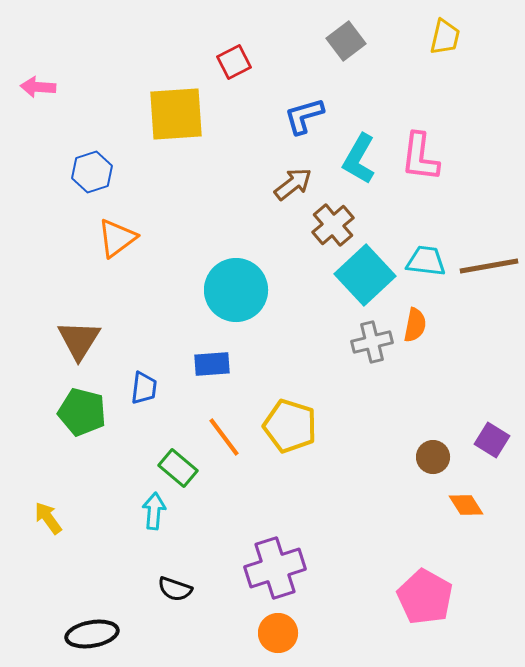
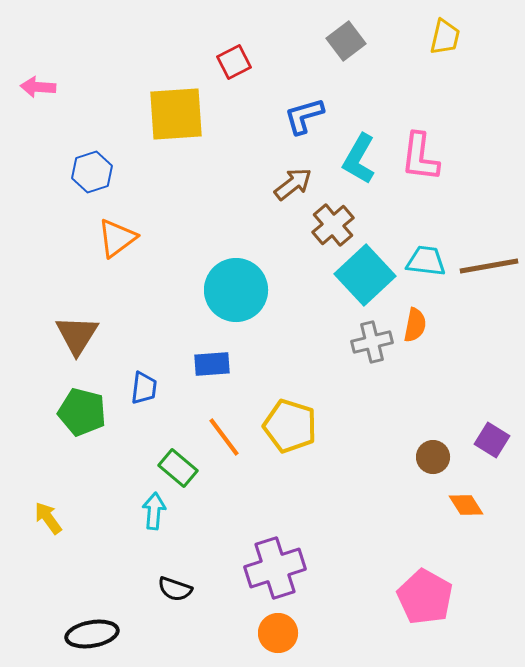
brown triangle: moved 2 px left, 5 px up
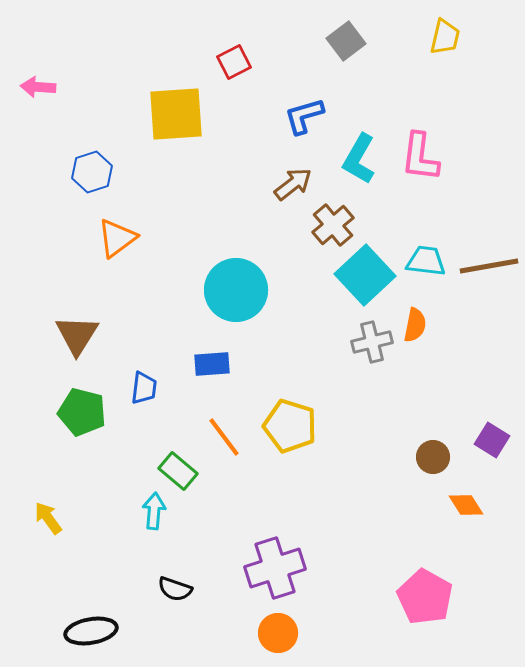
green rectangle: moved 3 px down
black ellipse: moved 1 px left, 3 px up
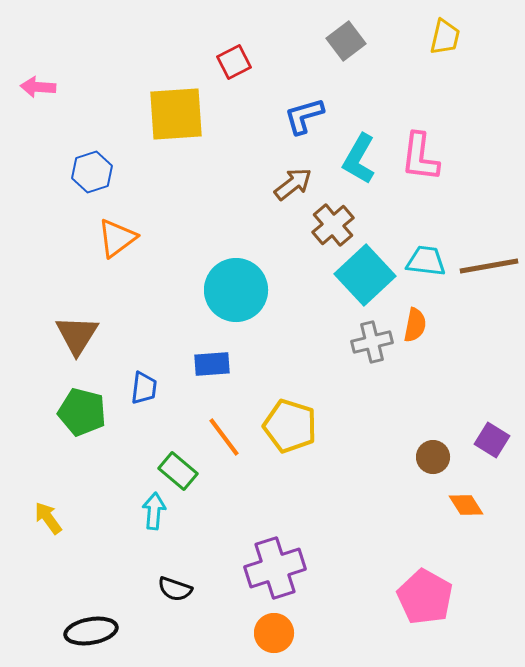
orange circle: moved 4 px left
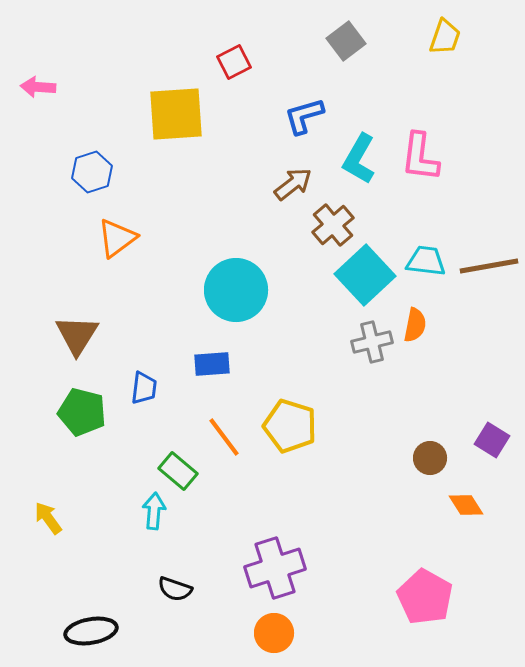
yellow trapezoid: rotated 6 degrees clockwise
brown circle: moved 3 px left, 1 px down
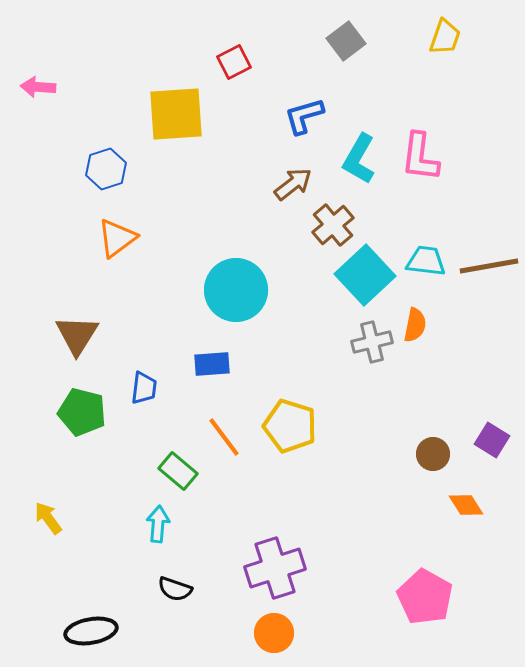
blue hexagon: moved 14 px right, 3 px up
brown circle: moved 3 px right, 4 px up
cyan arrow: moved 4 px right, 13 px down
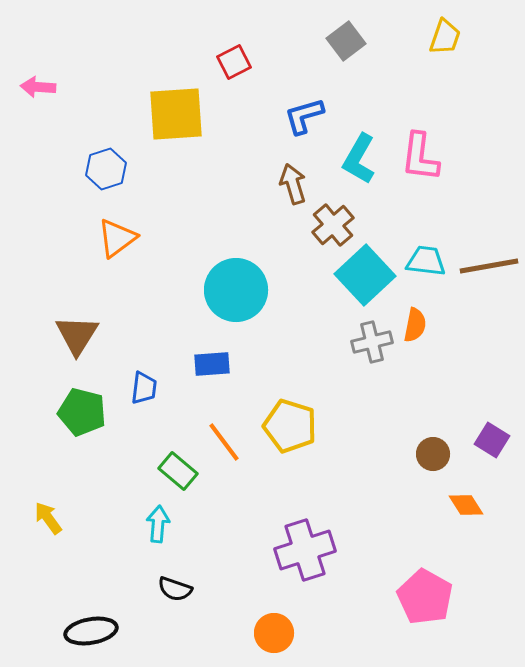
brown arrow: rotated 69 degrees counterclockwise
orange line: moved 5 px down
purple cross: moved 30 px right, 18 px up
